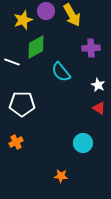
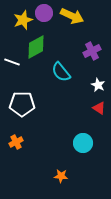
purple circle: moved 2 px left, 2 px down
yellow arrow: moved 1 px down; rotated 35 degrees counterclockwise
purple cross: moved 1 px right, 3 px down; rotated 24 degrees counterclockwise
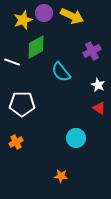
cyan circle: moved 7 px left, 5 px up
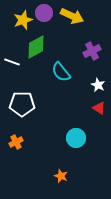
orange star: rotated 16 degrees clockwise
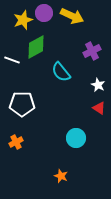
white line: moved 2 px up
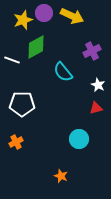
cyan semicircle: moved 2 px right
red triangle: moved 3 px left; rotated 48 degrees counterclockwise
cyan circle: moved 3 px right, 1 px down
